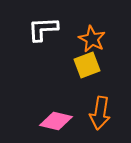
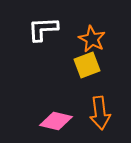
orange arrow: rotated 16 degrees counterclockwise
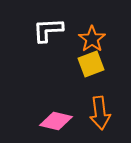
white L-shape: moved 5 px right, 1 px down
orange star: rotated 8 degrees clockwise
yellow square: moved 4 px right, 1 px up
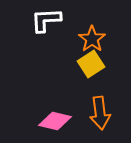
white L-shape: moved 2 px left, 10 px up
yellow square: rotated 12 degrees counterclockwise
pink diamond: moved 1 px left
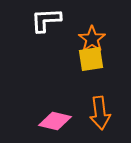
yellow square: moved 5 px up; rotated 24 degrees clockwise
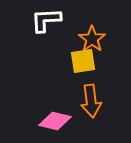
yellow square: moved 8 px left, 2 px down
orange arrow: moved 9 px left, 12 px up
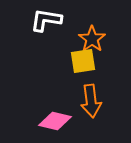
white L-shape: rotated 12 degrees clockwise
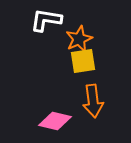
orange star: moved 13 px left; rotated 12 degrees clockwise
orange arrow: moved 2 px right
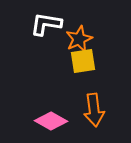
white L-shape: moved 4 px down
orange arrow: moved 1 px right, 9 px down
pink diamond: moved 4 px left; rotated 16 degrees clockwise
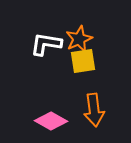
white L-shape: moved 20 px down
